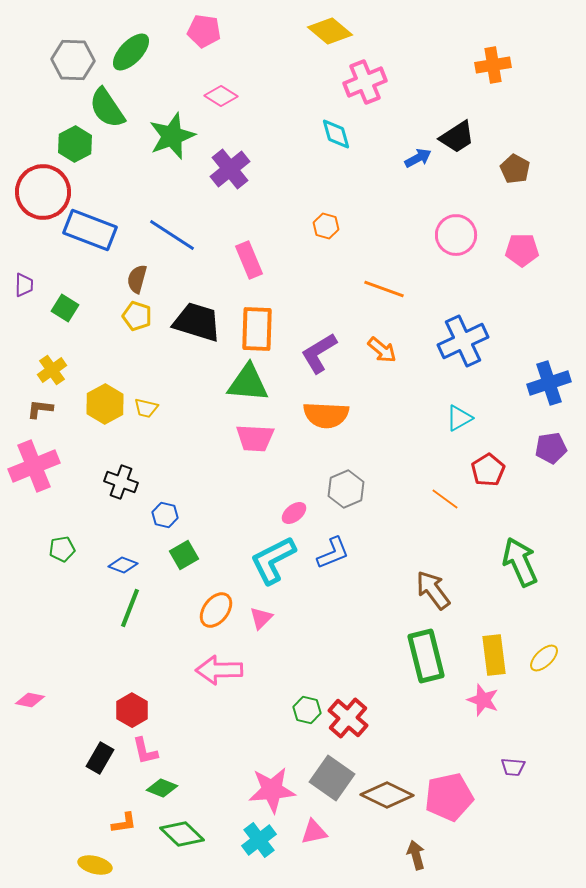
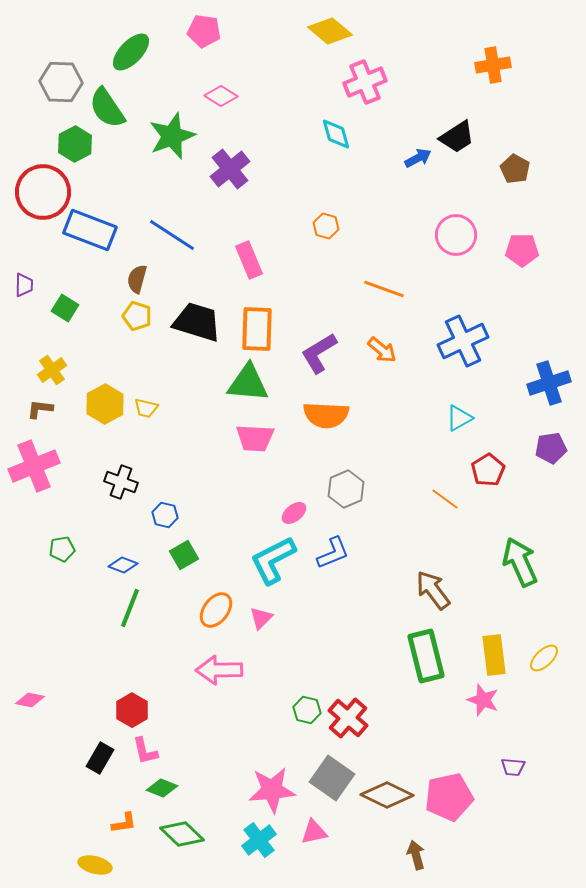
gray hexagon at (73, 60): moved 12 px left, 22 px down
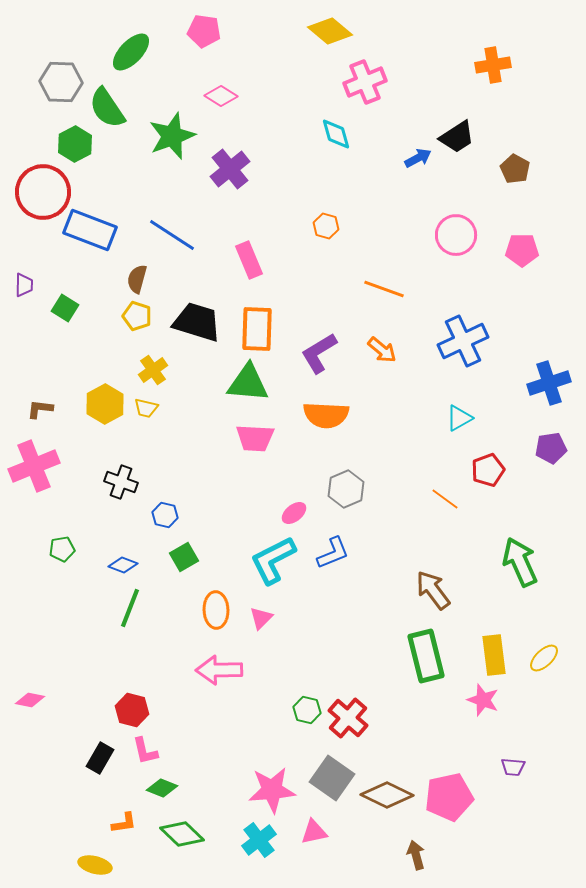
yellow cross at (52, 370): moved 101 px right
red pentagon at (488, 470): rotated 12 degrees clockwise
green square at (184, 555): moved 2 px down
orange ellipse at (216, 610): rotated 39 degrees counterclockwise
red hexagon at (132, 710): rotated 16 degrees counterclockwise
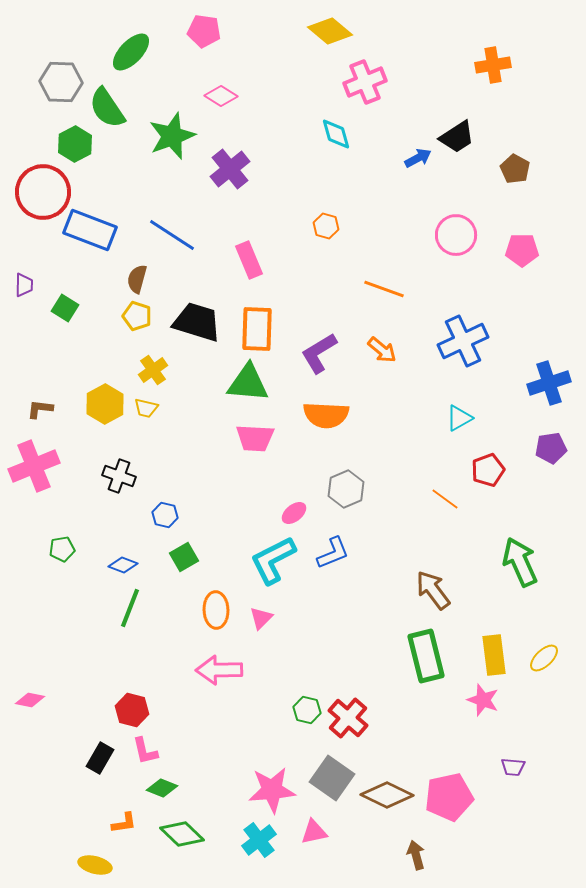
black cross at (121, 482): moved 2 px left, 6 px up
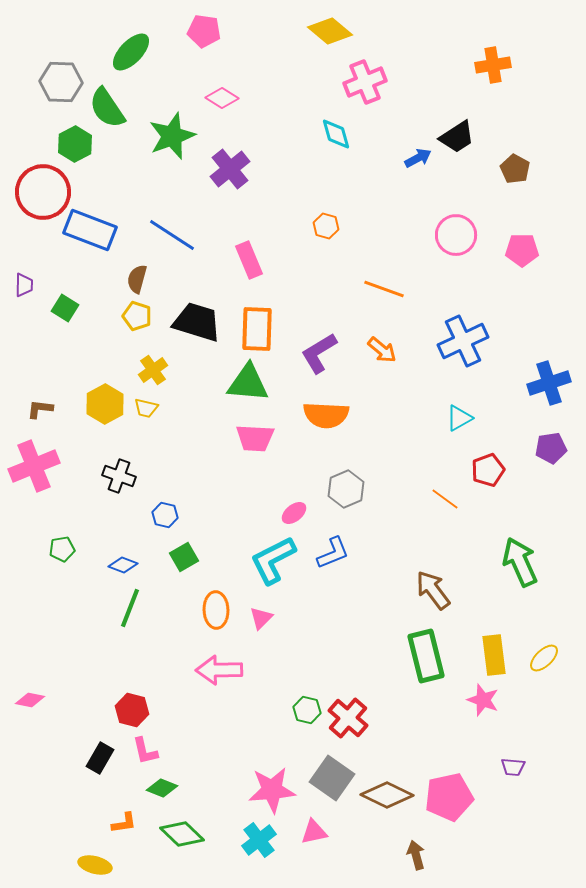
pink diamond at (221, 96): moved 1 px right, 2 px down
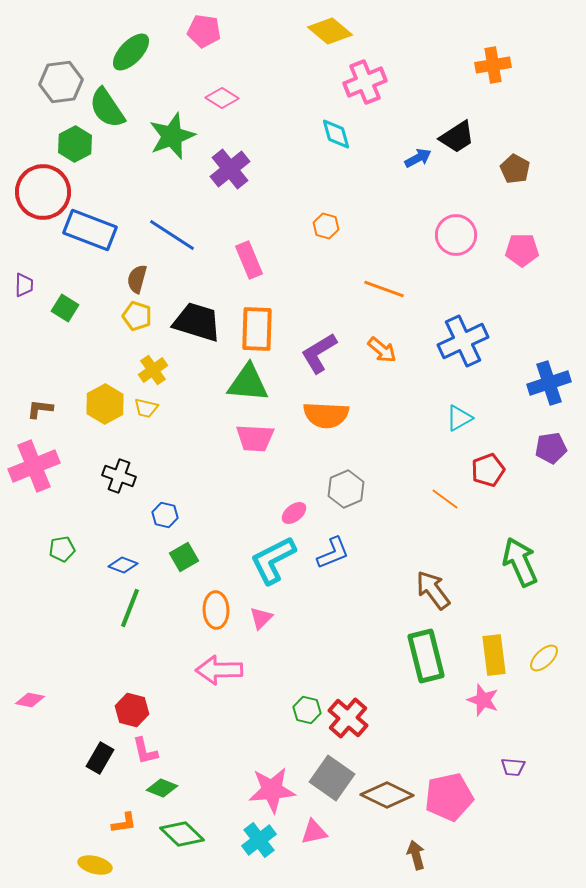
gray hexagon at (61, 82): rotated 9 degrees counterclockwise
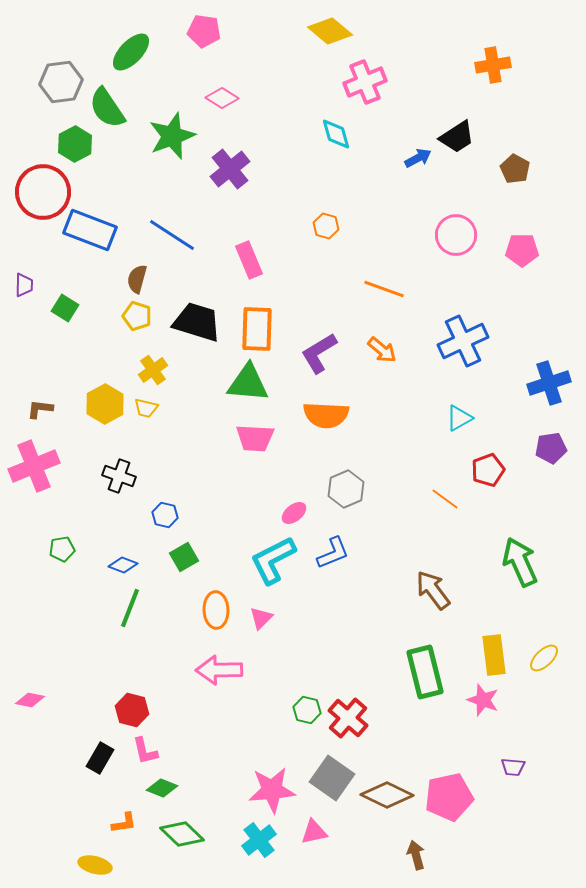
green rectangle at (426, 656): moved 1 px left, 16 px down
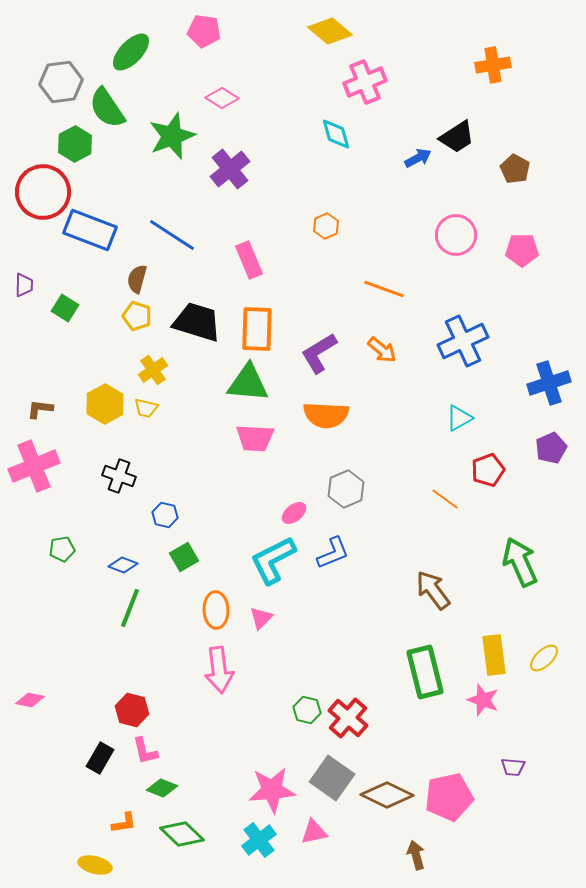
orange hexagon at (326, 226): rotated 20 degrees clockwise
purple pentagon at (551, 448): rotated 16 degrees counterclockwise
pink arrow at (219, 670): rotated 96 degrees counterclockwise
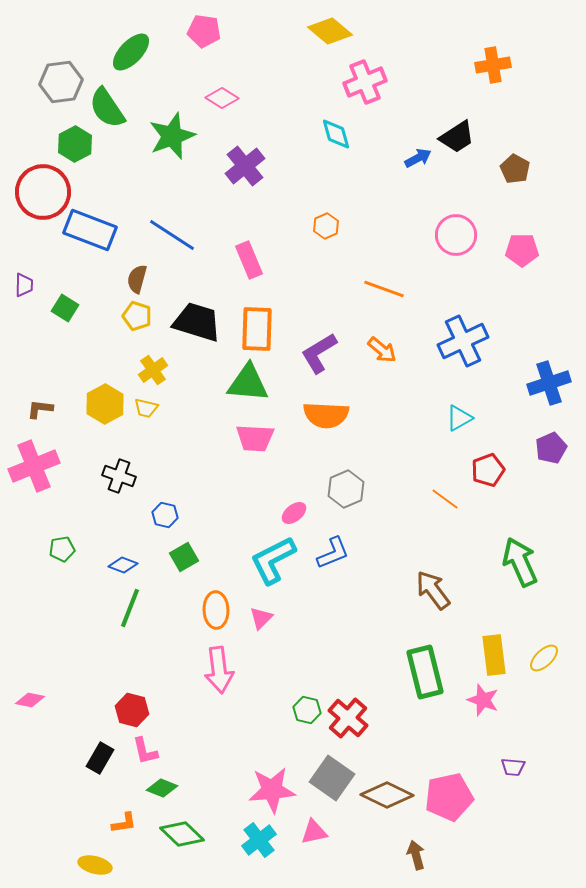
purple cross at (230, 169): moved 15 px right, 3 px up
